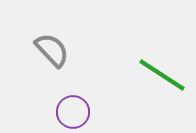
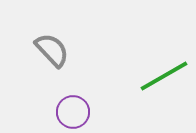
green line: moved 2 px right, 1 px down; rotated 63 degrees counterclockwise
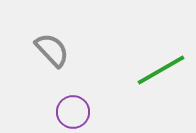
green line: moved 3 px left, 6 px up
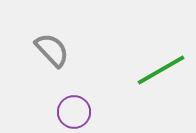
purple circle: moved 1 px right
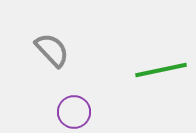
green line: rotated 18 degrees clockwise
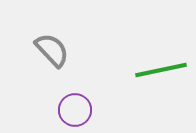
purple circle: moved 1 px right, 2 px up
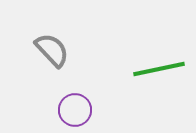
green line: moved 2 px left, 1 px up
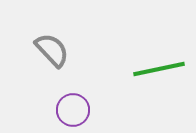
purple circle: moved 2 px left
